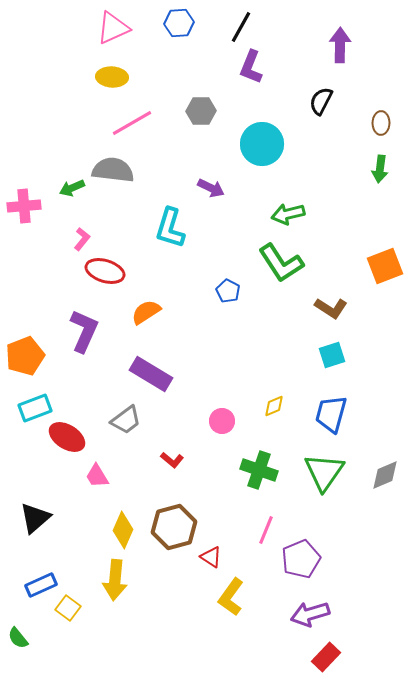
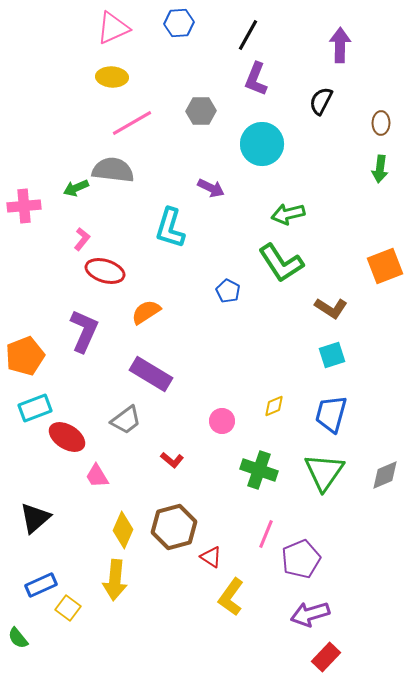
black line at (241, 27): moved 7 px right, 8 px down
purple L-shape at (251, 67): moved 5 px right, 12 px down
green arrow at (72, 188): moved 4 px right
pink line at (266, 530): moved 4 px down
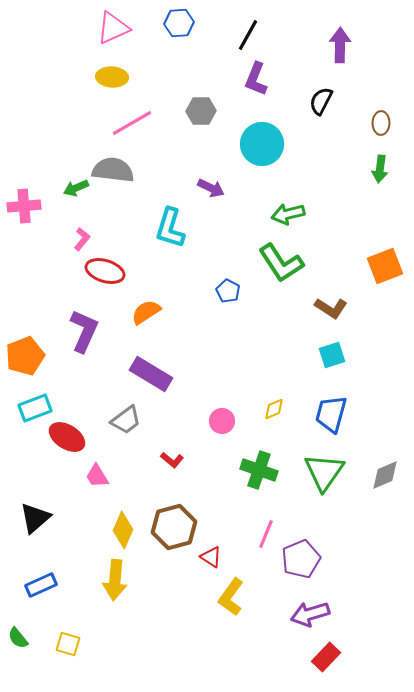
yellow diamond at (274, 406): moved 3 px down
yellow square at (68, 608): moved 36 px down; rotated 20 degrees counterclockwise
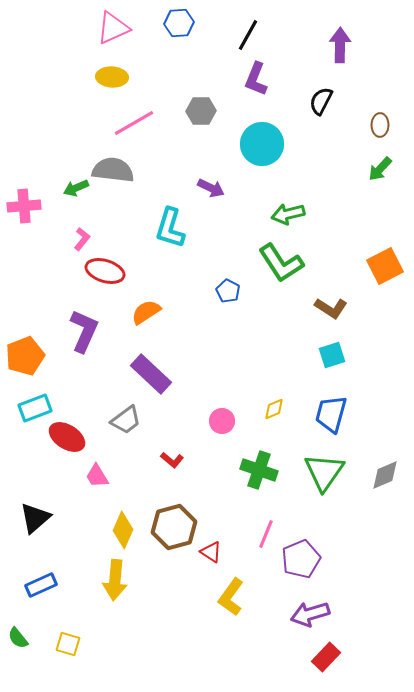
pink line at (132, 123): moved 2 px right
brown ellipse at (381, 123): moved 1 px left, 2 px down
green arrow at (380, 169): rotated 36 degrees clockwise
orange square at (385, 266): rotated 6 degrees counterclockwise
purple rectangle at (151, 374): rotated 12 degrees clockwise
red triangle at (211, 557): moved 5 px up
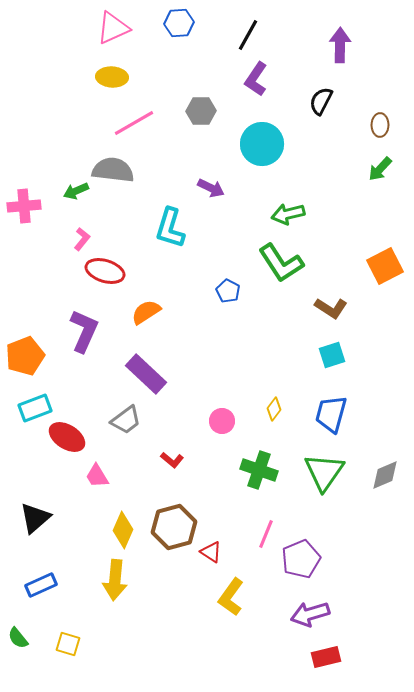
purple L-shape at (256, 79): rotated 12 degrees clockwise
green arrow at (76, 188): moved 3 px down
purple rectangle at (151, 374): moved 5 px left
yellow diamond at (274, 409): rotated 30 degrees counterclockwise
red rectangle at (326, 657): rotated 32 degrees clockwise
